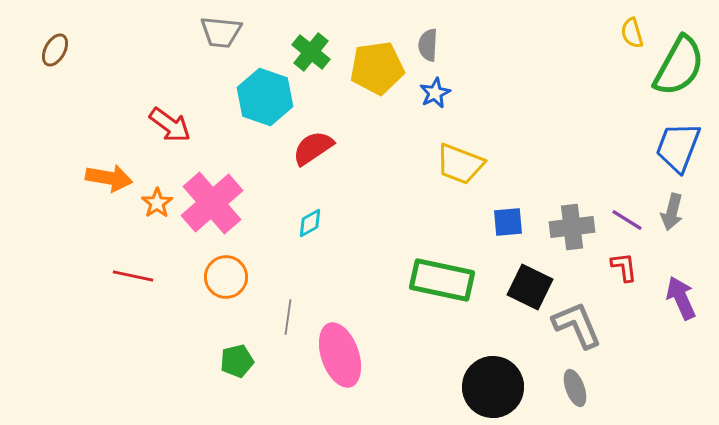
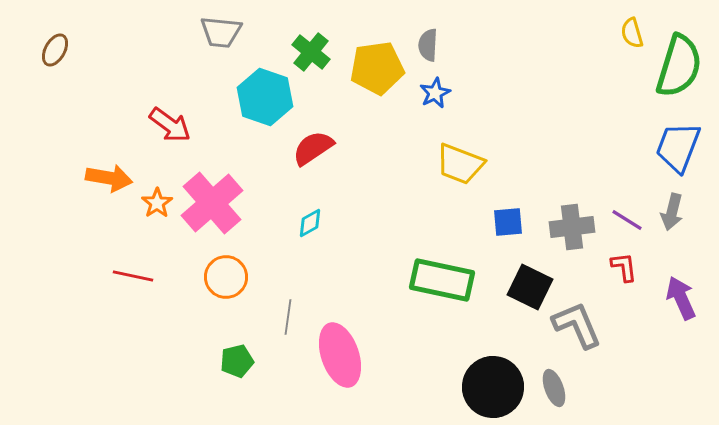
green semicircle: rotated 12 degrees counterclockwise
gray ellipse: moved 21 px left
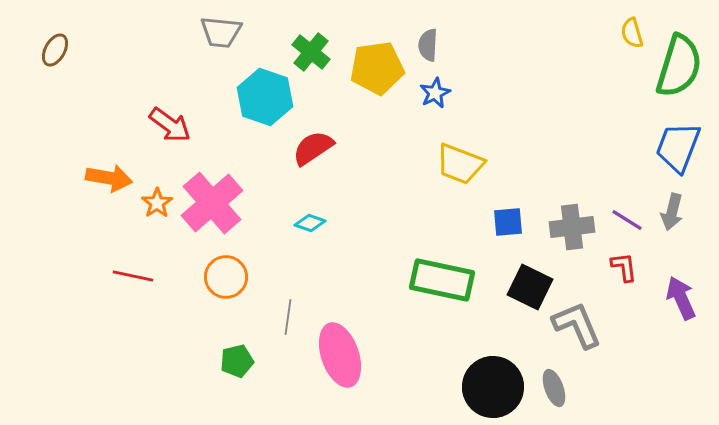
cyan diamond: rotated 48 degrees clockwise
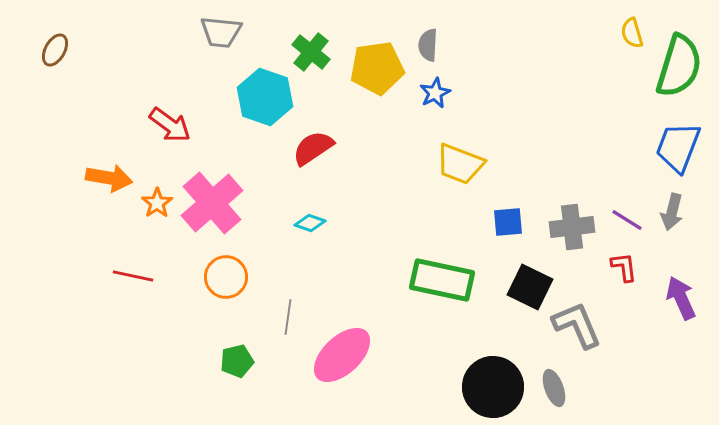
pink ellipse: moved 2 px right; rotated 66 degrees clockwise
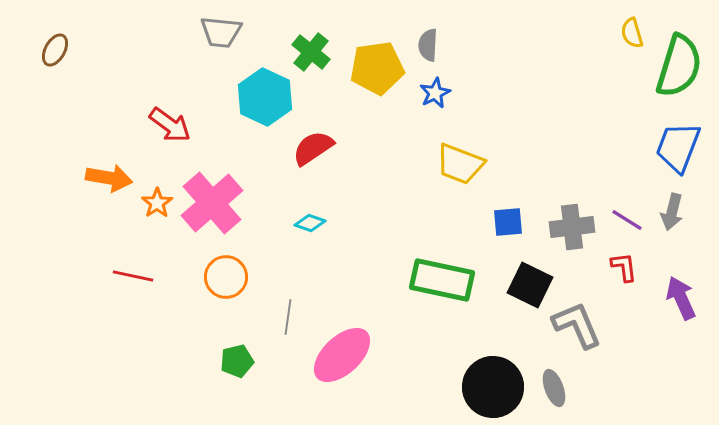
cyan hexagon: rotated 6 degrees clockwise
black square: moved 2 px up
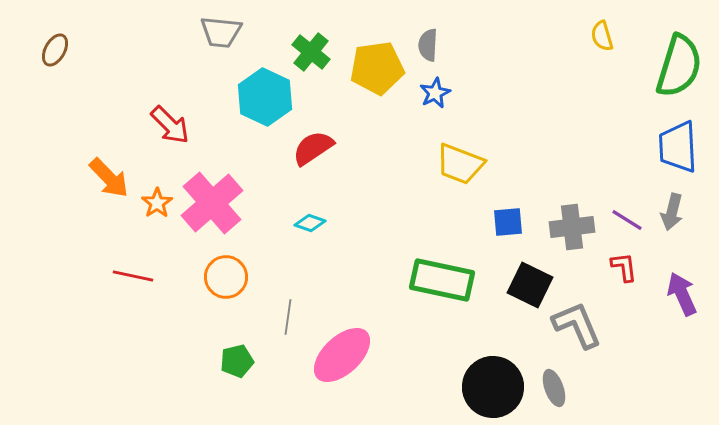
yellow semicircle: moved 30 px left, 3 px down
red arrow: rotated 9 degrees clockwise
blue trapezoid: rotated 24 degrees counterclockwise
orange arrow: rotated 36 degrees clockwise
purple arrow: moved 1 px right, 4 px up
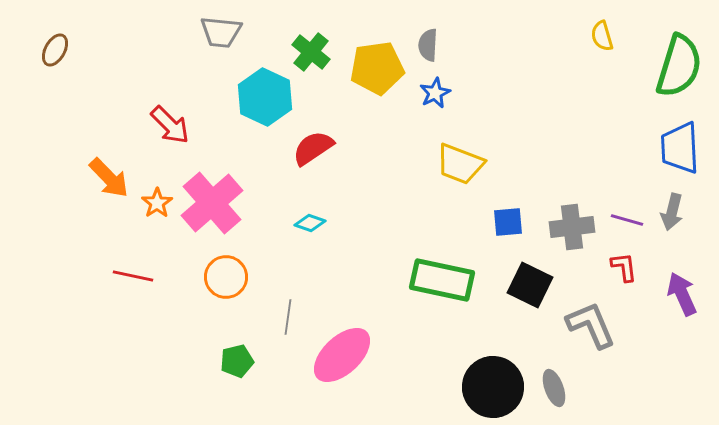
blue trapezoid: moved 2 px right, 1 px down
purple line: rotated 16 degrees counterclockwise
gray L-shape: moved 14 px right
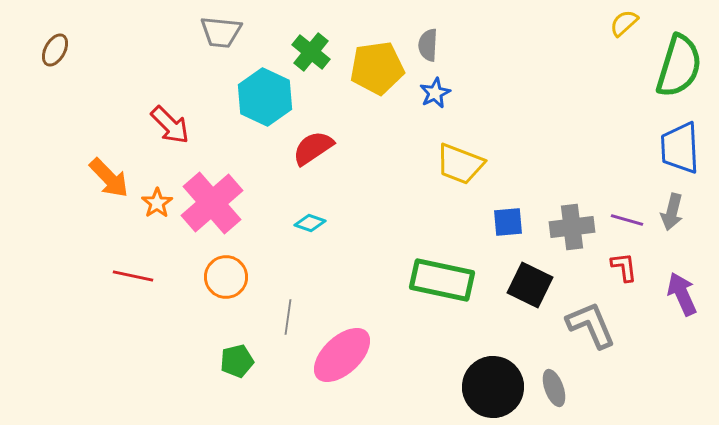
yellow semicircle: moved 22 px right, 13 px up; rotated 64 degrees clockwise
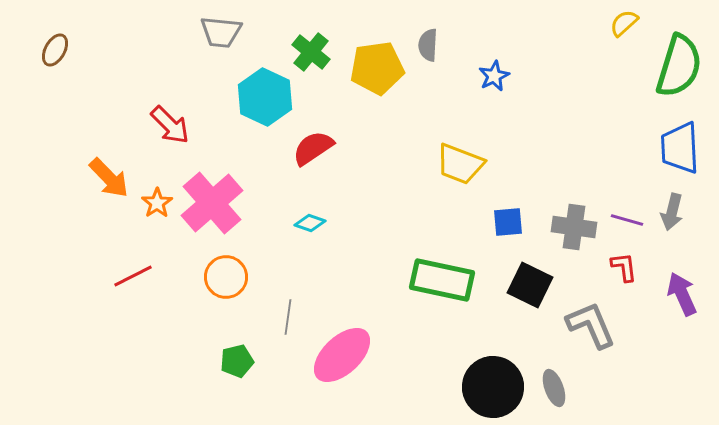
blue star: moved 59 px right, 17 px up
gray cross: moved 2 px right; rotated 15 degrees clockwise
red line: rotated 39 degrees counterclockwise
